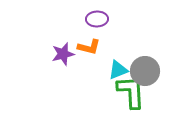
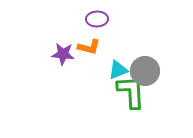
purple star: rotated 20 degrees clockwise
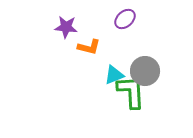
purple ellipse: moved 28 px right; rotated 40 degrees counterclockwise
purple star: moved 3 px right, 27 px up
cyan triangle: moved 4 px left, 5 px down
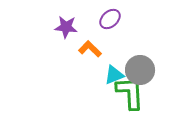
purple ellipse: moved 15 px left
orange L-shape: moved 1 px right, 2 px down; rotated 150 degrees counterclockwise
gray circle: moved 5 px left, 1 px up
green L-shape: moved 1 px left, 1 px down
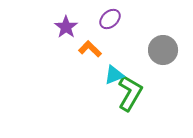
purple star: rotated 30 degrees clockwise
gray circle: moved 23 px right, 20 px up
green L-shape: rotated 33 degrees clockwise
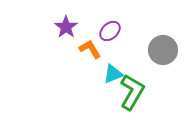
purple ellipse: moved 12 px down
orange L-shape: rotated 15 degrees clockwise
cyan triangle: moved 1 px left, 1 px up
green L-shape: moved 2 px right, 1 px up
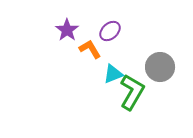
purple star: moved 1 px right, 3 px down
gray circle: moved 3 px left, 17 px down
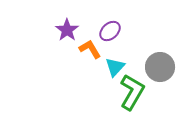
cyan triangle: moved 2 px right, 7 px up; rotated 25 degrees counterclockwise
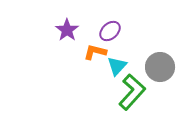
orange L-shape: moved 5 px right, 3 px down; rotated 45 degrees counterclockwise
cyan triangle: moved 2 px right, 1 px up
green L-shape: rotated 12 degrees clockwise
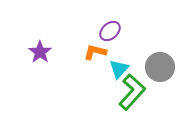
purple star: moved 27 px left, 22 px down
cyan triangle: moved 2 px right, 3 px down
